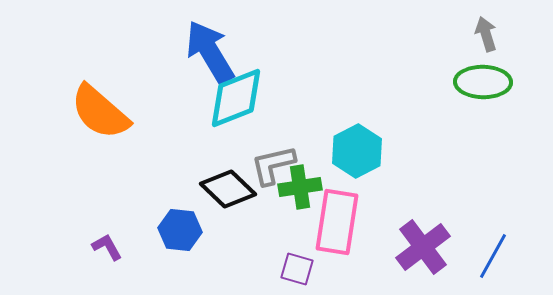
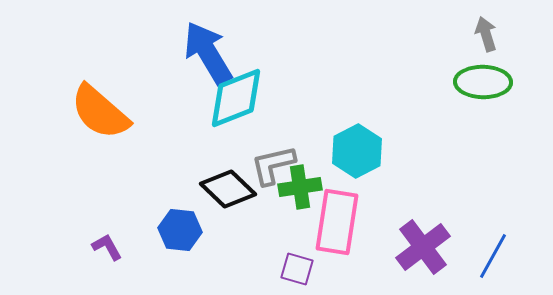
blue arrow: moved 2 px left, 1 px down
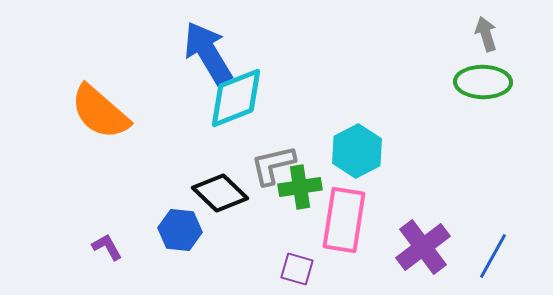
black diamond: moved 8 px left, 4 px down
pink rectangle: moved 7 px right, 2 px up
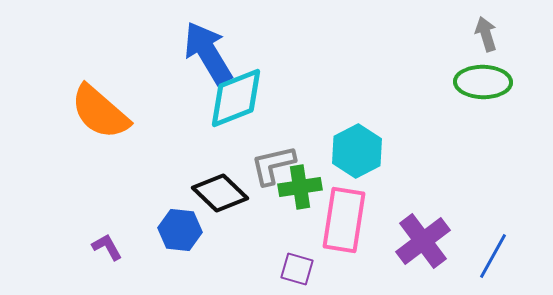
purple cross: moved 6 px up
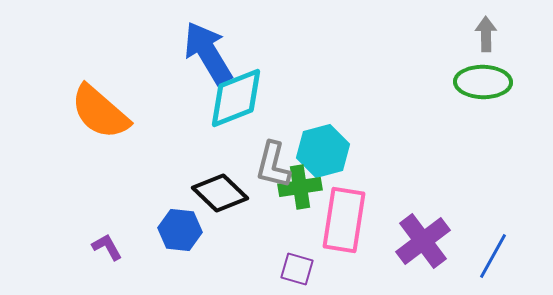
gray arrow: rotated 16 degrees clockwise
cyan hexagon: moved 34 px left; rotated 12 degrees clockwise
gray L-shape: rotated 63 degrees counterclockwise
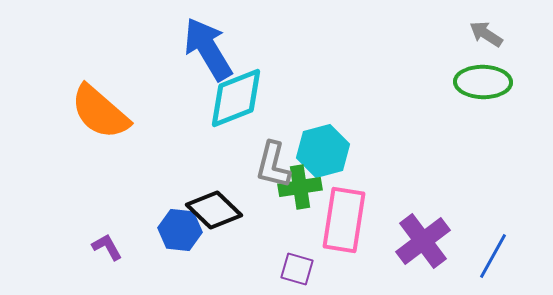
gray arrow: rotated 56 degrees counterclockwise
blue arrow: moved 4 px up
black diamond: moved 6 px left, 17 px down
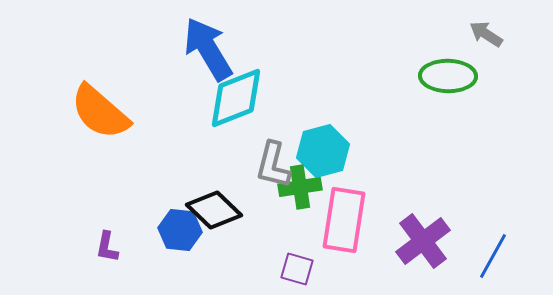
green ellipse: moved 35 px left, 6 px up
purple L-shape: rotated 140 degrees counterclockwise
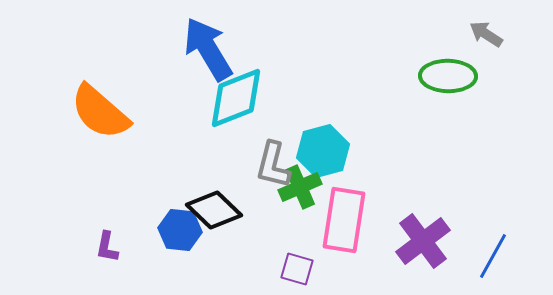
green cross: rotated 15 degrees counterclockwise
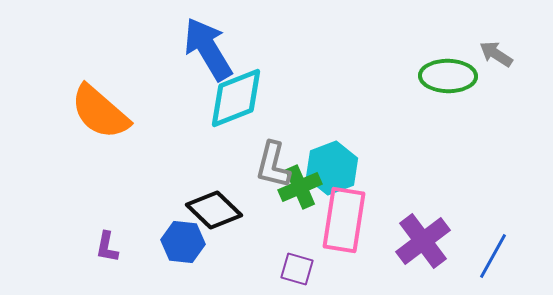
gray arrow: moved 10 px right, 20 px down
cyan hexagon: moved 9 px right, 17 px down; rotated 6 degrees counterclockwise
blue hexagon: moved 3 px right, 12 px down
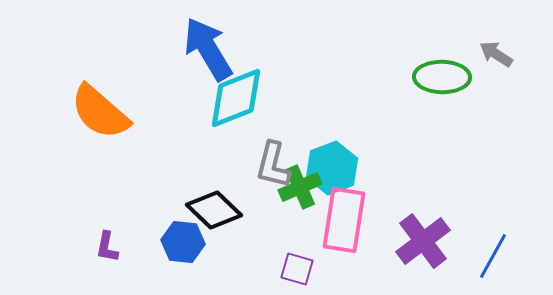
green ellipse: moved 6 px left, 1 px down
